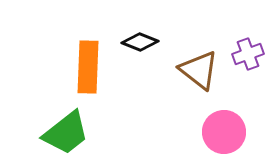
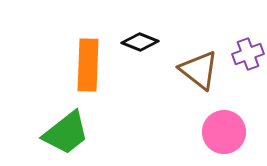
orange rectangle: moved 2 px up
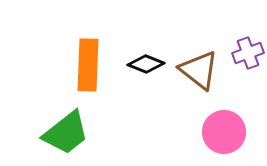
black diamond: moved 6 px right, 22 px down
purple cross: moved 1 px up
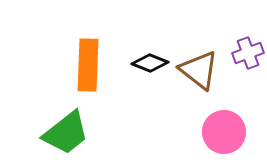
black diamond: moved 4 px right, 1 px up
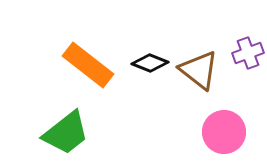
orange rectangle: rotated 54 degrees counterclockwise
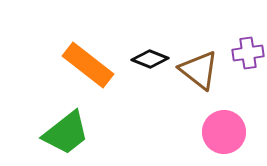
purple cross: rotated 12 degrees clockwise
black diamond: moved 4 px up
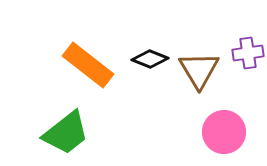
brown triangle: rotated 21 degrees clockwise
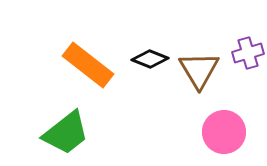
purple cross: rotated 8 degrees counterclockwise
